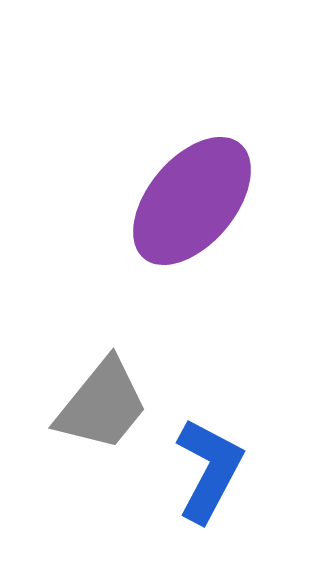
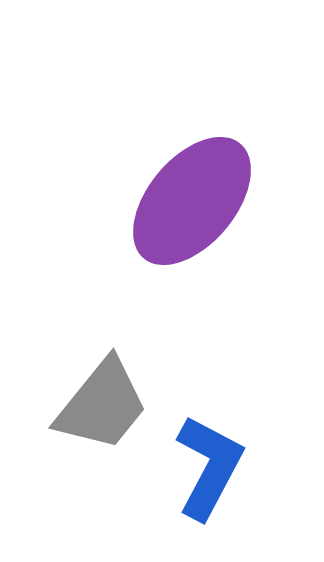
blue L-shape: moved 3 px up
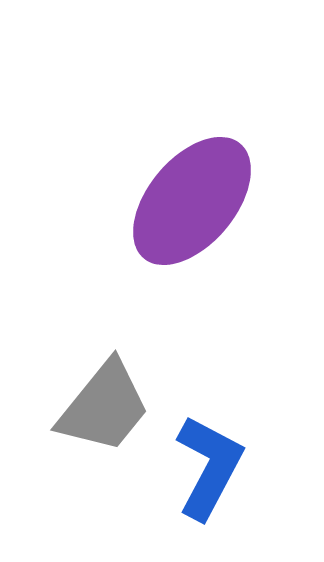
gray trapezoid: moved 2 px right, 2 px down
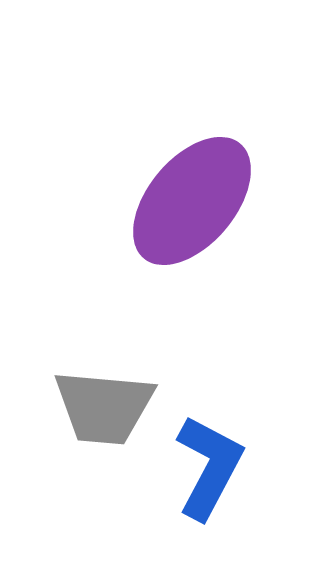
gray trapezoid: rotated 56 degrees clockwise
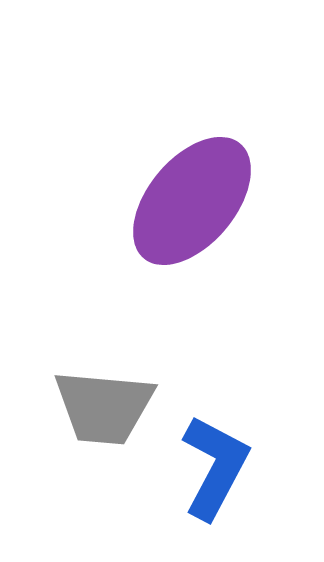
blue L-shape: moved 6 px right
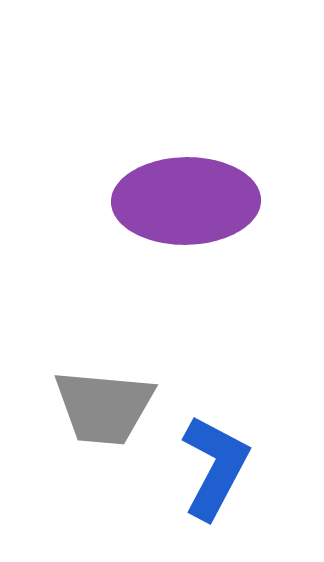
purple ellipse: moved 6 px left; rotated 49 degrees clockwise
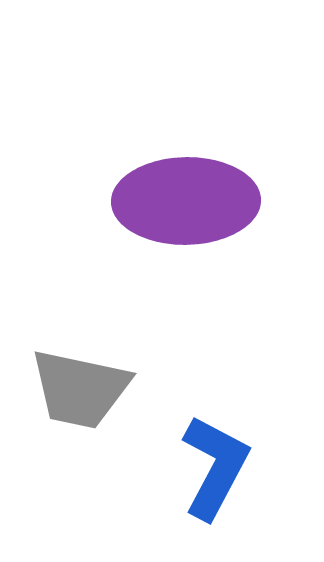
gray trapezoid: moved 24 px left, 18 px up; rotated 7 degrees clockwise
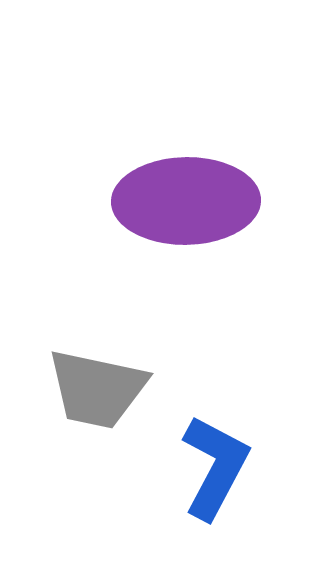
gray trapezoid: moved 17 px right
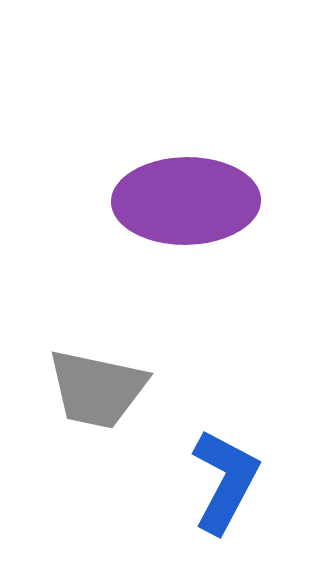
blue L-shape: moved 10 px right, 14 px down
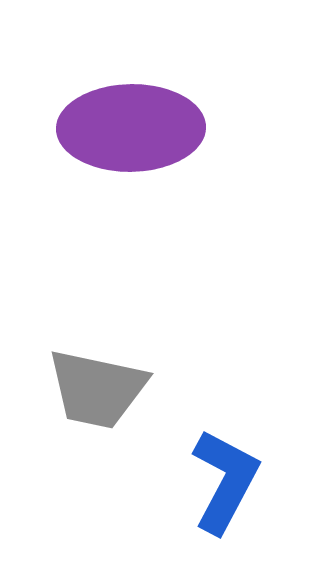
purple ellipse: moved 55 px left, 73 px up
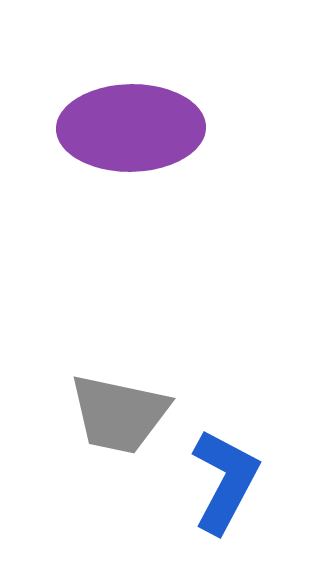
gray trapezoid: moved 22 px right, 25 px down
